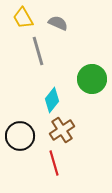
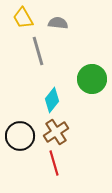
gray semicircle: rotated 18 degrees counterclockwise
brown cross: moved 6 px left, 2 px down
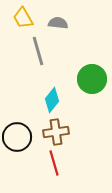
brown cross: rotated 25 degrees clockwise
black circle: moved 3 px left, 1 px down
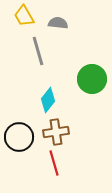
yellow trapezoid: moved 1 px right, 2 px up
cyan diamond: moved 4 px left
black circle: moved 2 px right
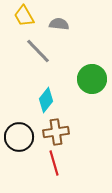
gray semicircle: moved 1 px right, 1 px down
gray line: rotated 28 degrees counterclockwise
cyan diamond: moved 2 px left
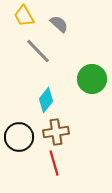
gray semicircle: rotated 36 degrees clockwise
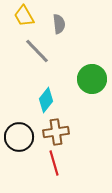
gray semicircle: rotated 42 degrees clockwise
gray line: moved 1 px left
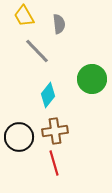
cyan diamond: moved 2 px right, 5 px up
brown cross: moved 1 px left, 1 px up
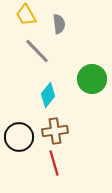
yellow trapezoid: moved 2 px right, 1 px up
